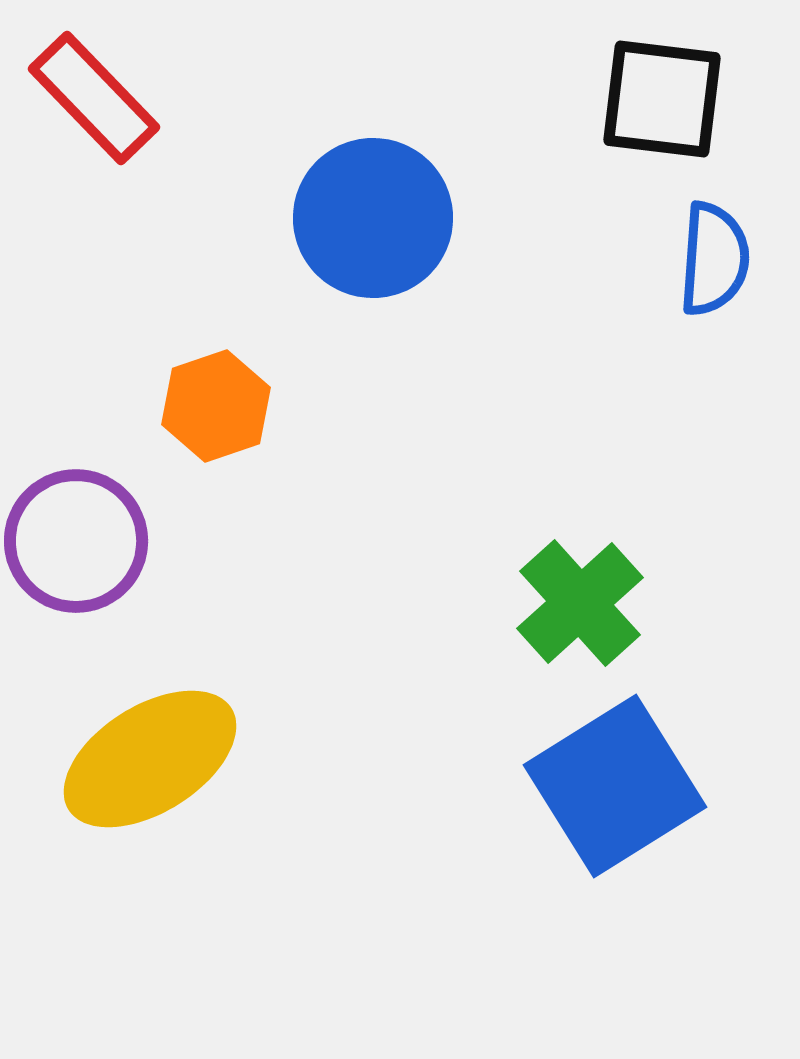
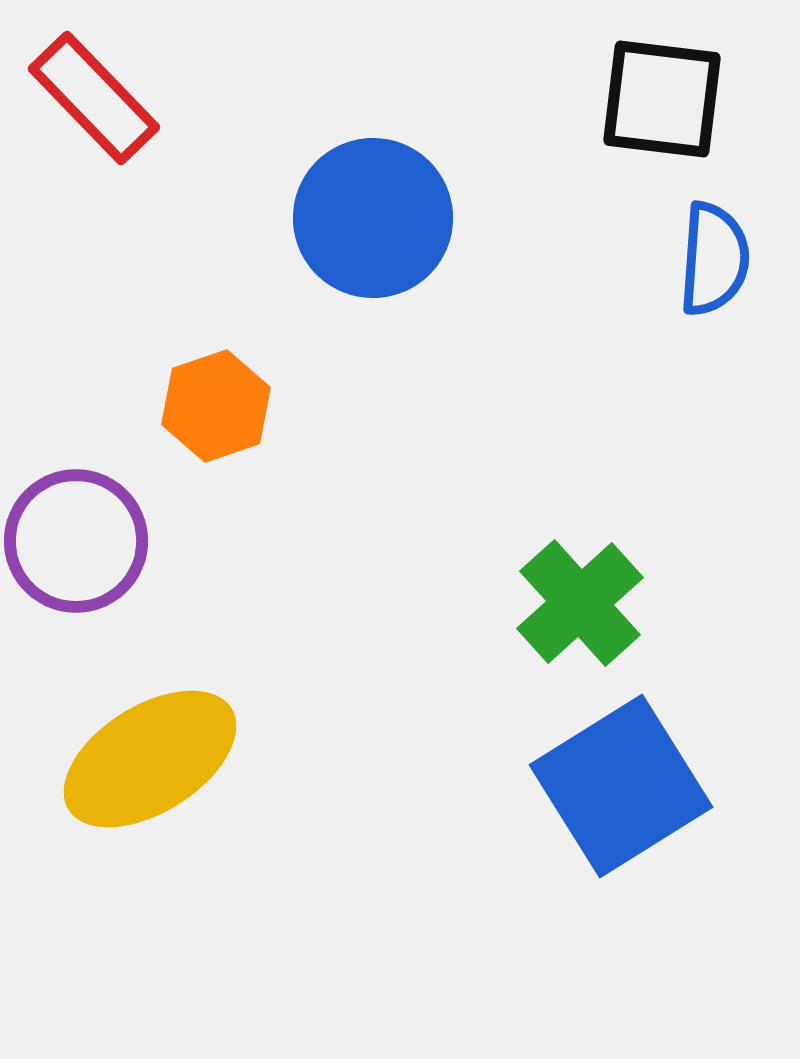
blue square: moved 6 px right
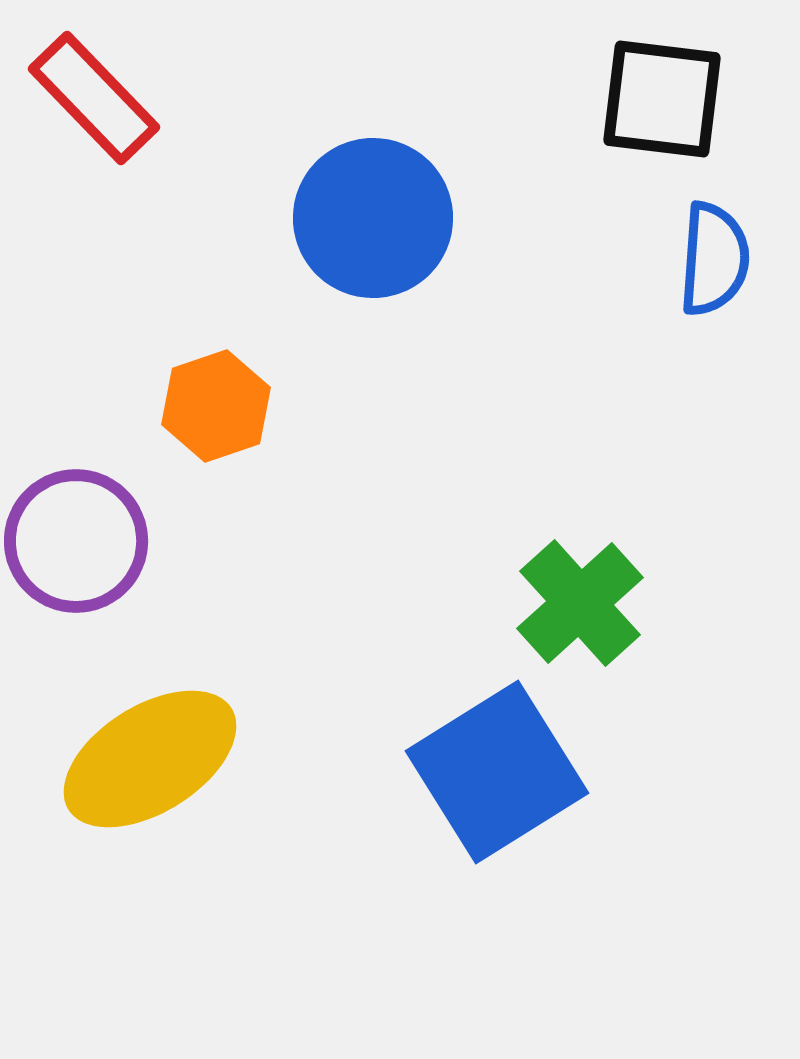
blue square: moved 124 px left, 14 px up
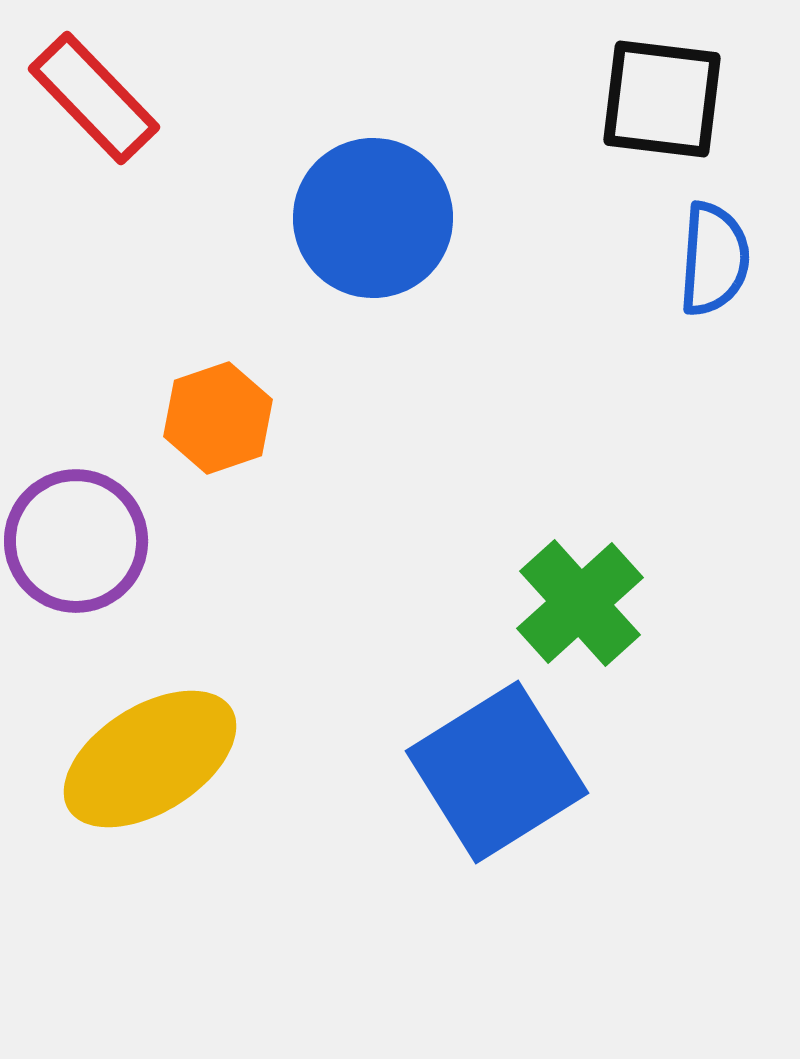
orange hexagon: moved 2 px right, 12 px down
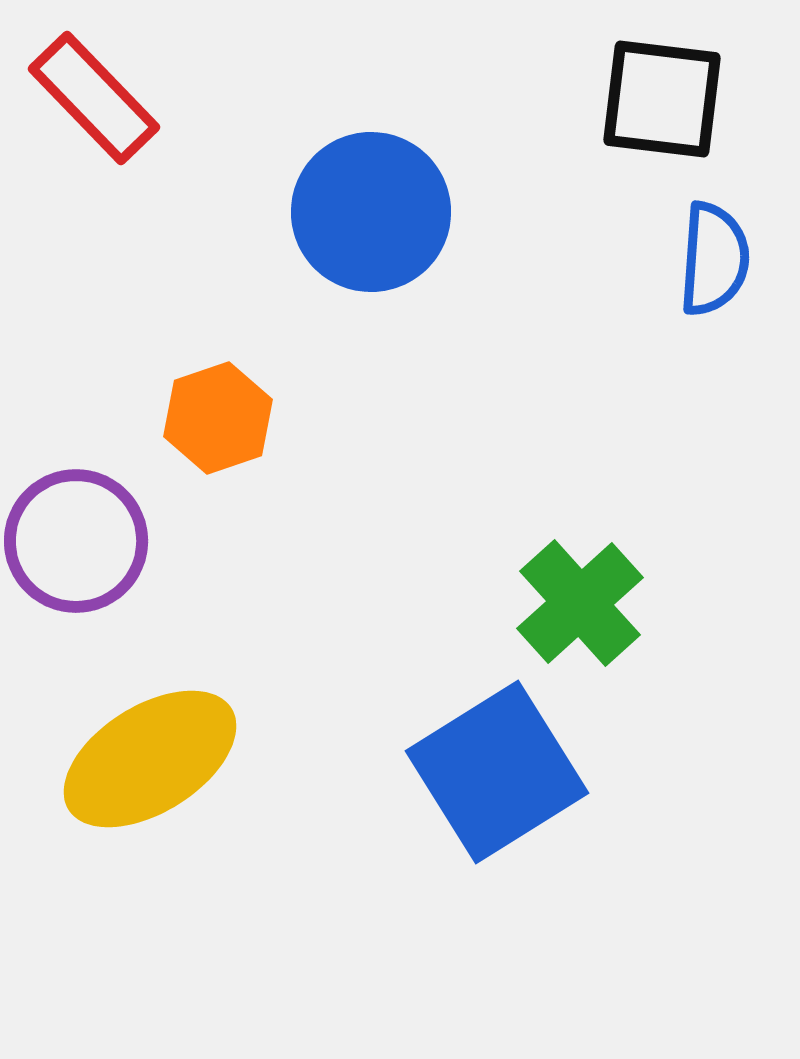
blue circle: moved 2 px left, 6 px up
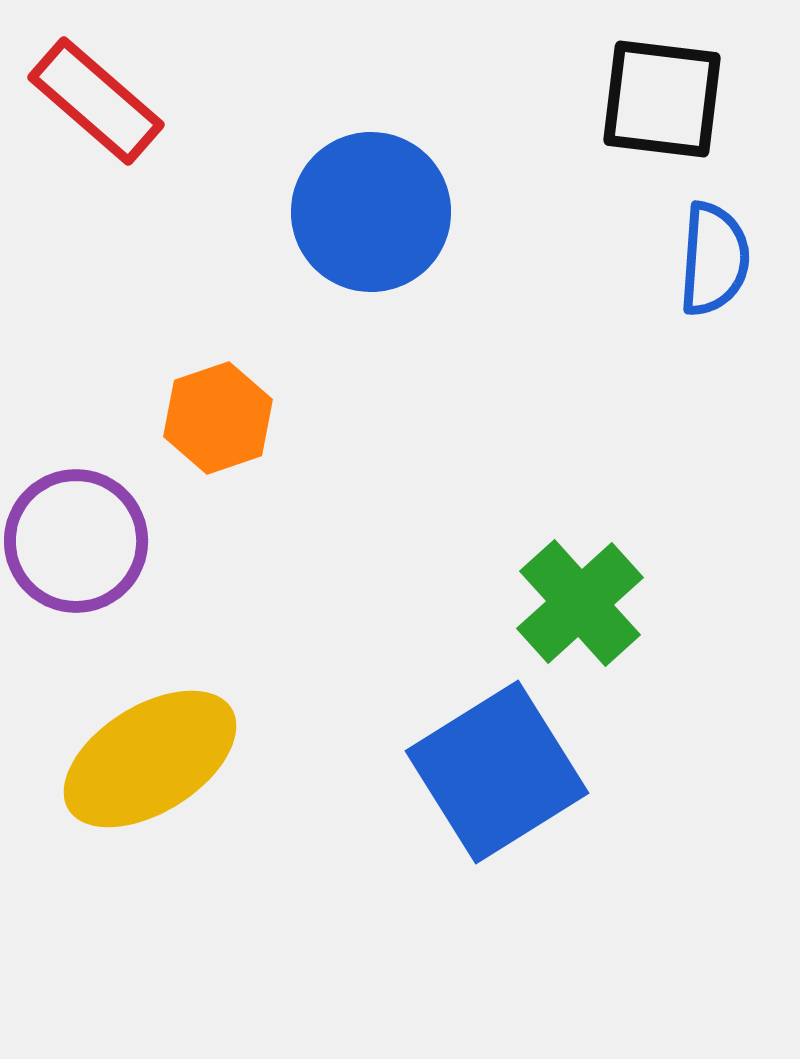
red rectangle: moved 2 px right, 3 px down; rotated 5 degrees counterclockwise
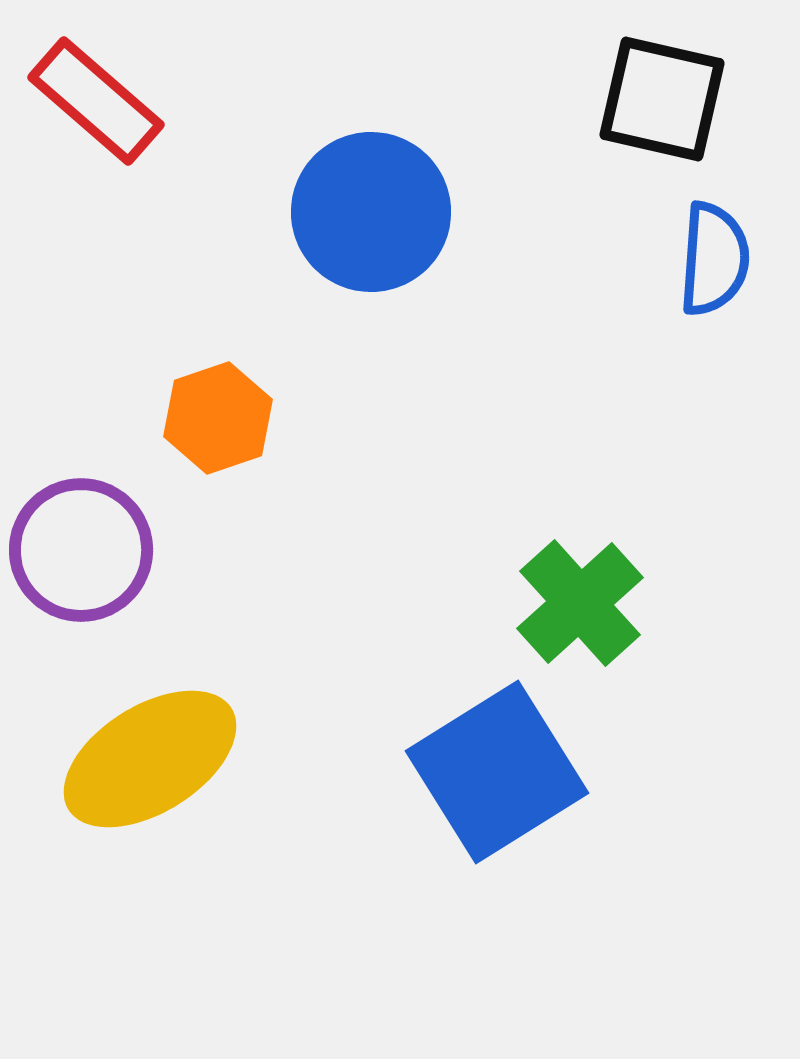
black square: rotated 6 degrees clockwise
purple circle: moved 5 px right, 9 px down
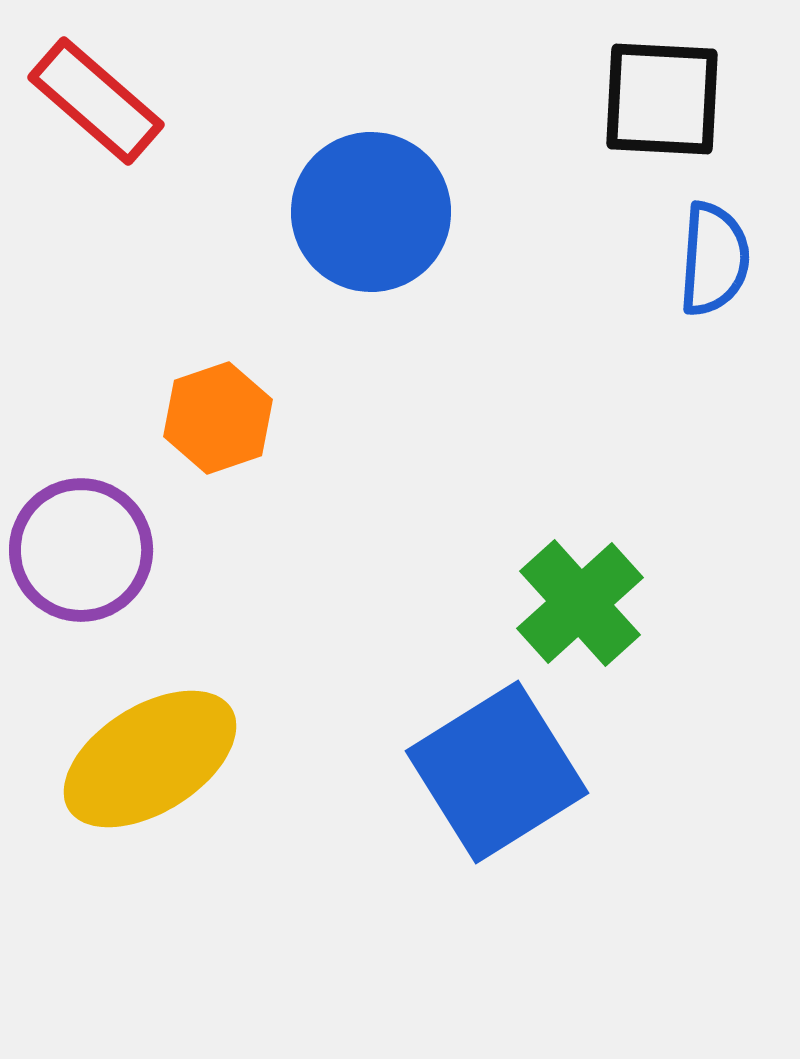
black square: rotated 10 degrees counterclockwise
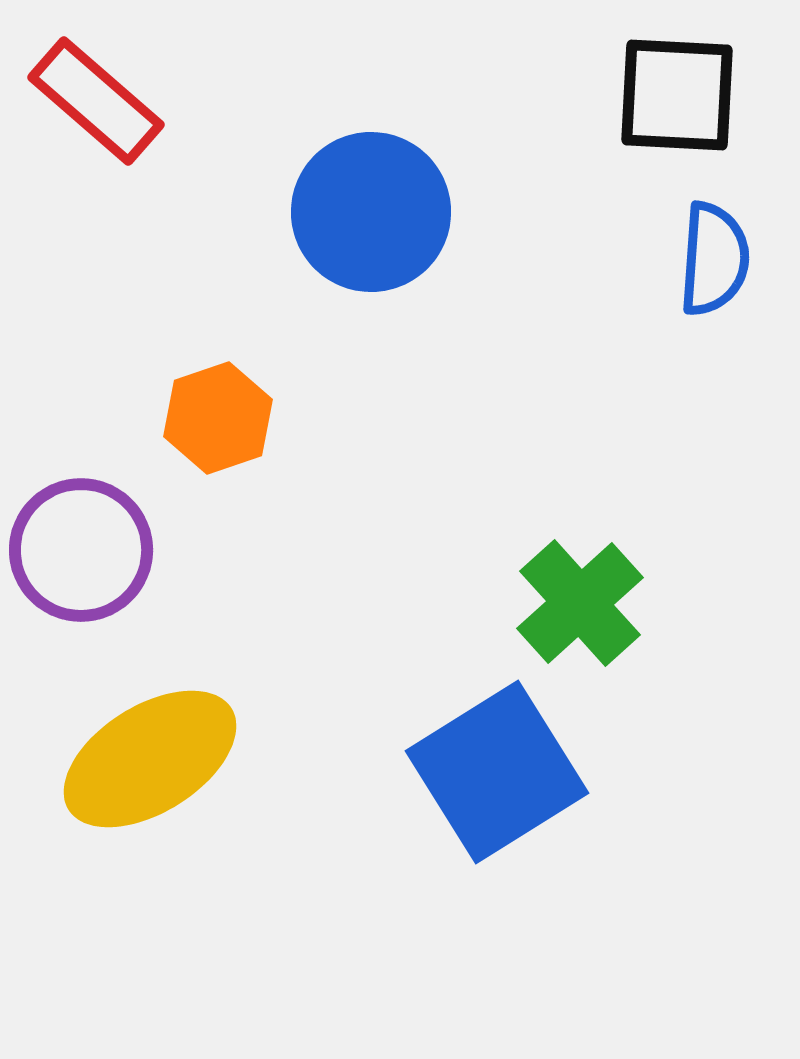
black square: moved 15 px right, 4 px up
